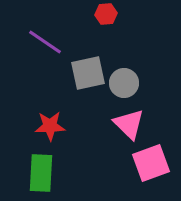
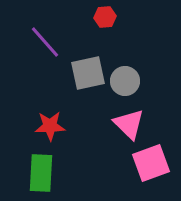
red hexagon: moved 1 px left, 3 px down
purple line: rotated 15 degrees clockwise
gray circle: moved 1 px right, 2 px up
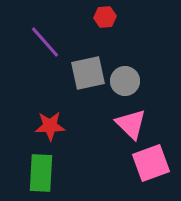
pink triangle: moved 2 px right
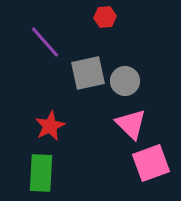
red star: rotated 24 degrees counterclockwise
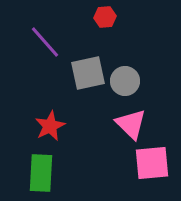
pink square: moved 1 px right; rotated 15 degrees clockwise
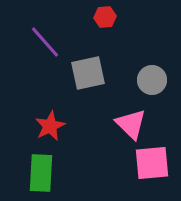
gray circle: moved 27 px right, 1 px up
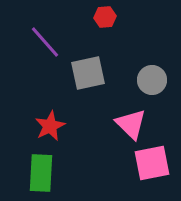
pink square: rotated 6 degrees counterclockwise
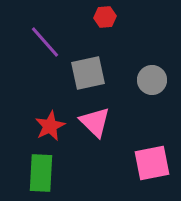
pink triangle: moved 36 px left, 2 px up
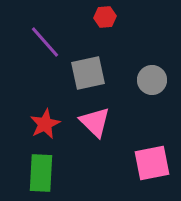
red star: moved 5 px left, 2 px up
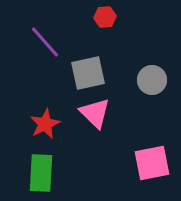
pink triangle: moved 9 px up
